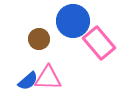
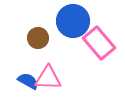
brown circle: moved 1 px left, 1 px up
blue semicircle: rotated 110 degrees counterclockwise
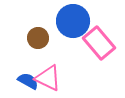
pink triangle: rotated 24 degrees clockwise
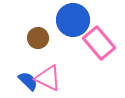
blue circle: moved 1 px up
blue semicircle: rotated 15 degrees clockwise
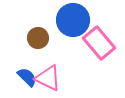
blue semicircle: moved 1 px left, 4 px up
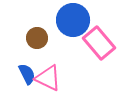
brown circle: moved 1 px left
blue semicircle: moved 3 px up; rotated 20 degrees clockwise
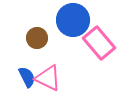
blue semicircle: moved 3 px down
